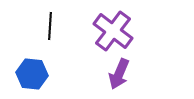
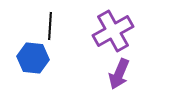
purple cross: rotated 24 degrees clockwise
blue hexagon: moved 1 px right, 16 px up
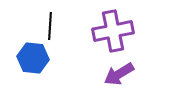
purple cross: rotated 18 degrees clockwise
purple arrow: rotated 36 degrees clockwise
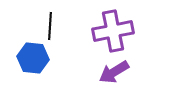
purple arrow: moved 5 px left, 2 px up
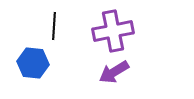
black line: moved 4 px right
blue hexagon: moved 5 px down
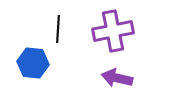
black line: moved 4 px right, 3 px down
purple arrow: moved 3 px right, 6 px down; rotated 44 degrees clockwise
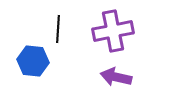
blue hexagon: moved 2 px up
purple arrow: moved 1 px left, 1 px up
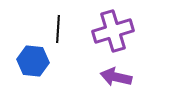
purple cross: rotated 6 degrees counterclockwise
